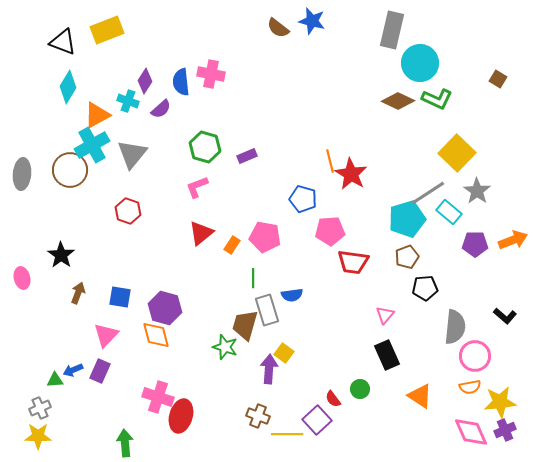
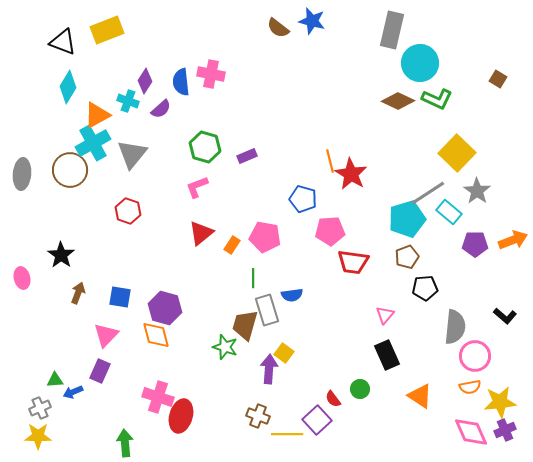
cyan cross at (92, 145): moved 1 px right, 2 px up
blue arrow at (73, 370): moved 22 px down
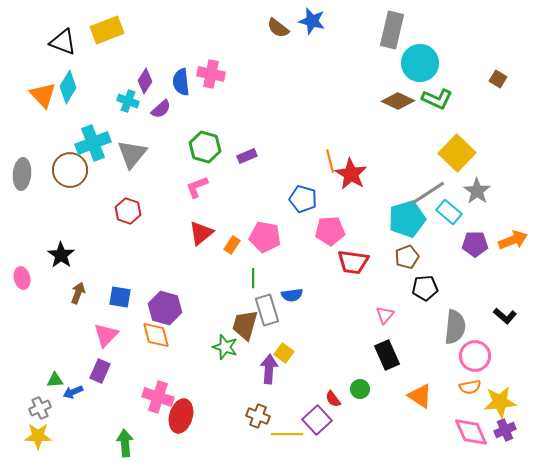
orange triangle at (97, 115): moved 54 px left, 20 px up; rotated 44 degrees counterclockwise
cyan cross at (93, 143): rotated 8 degrees clockwise
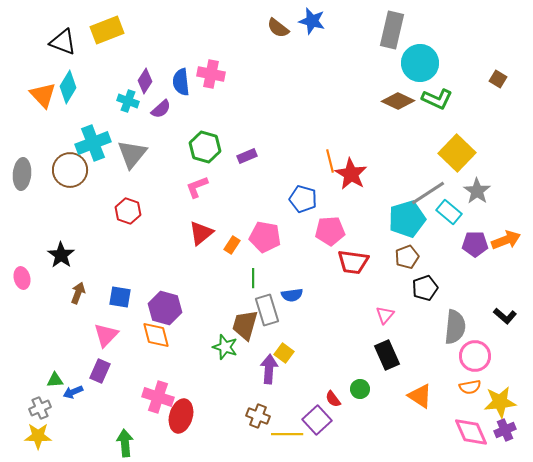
orange arrow at (513, 240): moved 7 px left
black pentagon at (425, 288): rotated 15 degrees counterclockwise
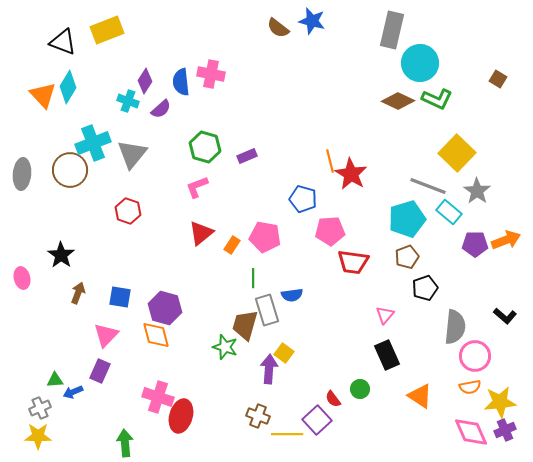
gray line at (428, 193): moved 7 px up; rotated 54 degrees clockwise
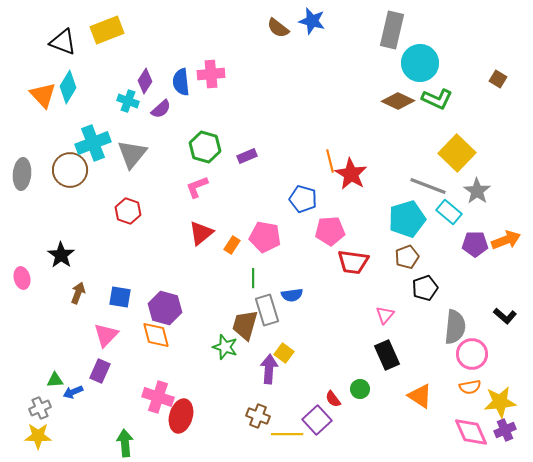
pink cross at (211, 74): rotated 16 degrees counterclockwise
pink circle at (475, 356): moved 3 px left, 2 px up
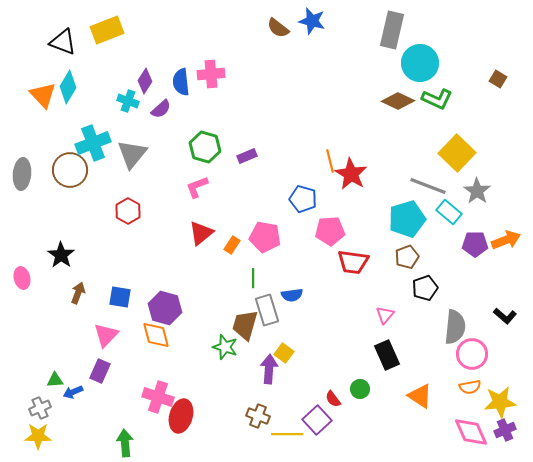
red hexagon at (128, 211): rotated 10 degrees clockwise
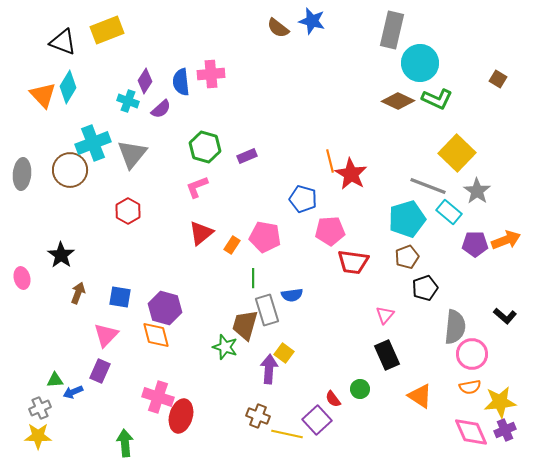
yellow line at (287, 434): rotated 12 degrees clockwise
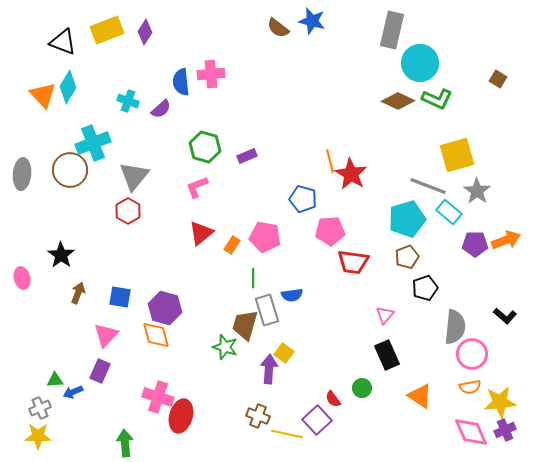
purple diamond at (145, 81): moved 49 px up
yellow square at (457, 153): moved 2 px down; rotated 30 degrees clockwise
gray triangle at (132, 154): moved 2 px right, 22 px down
green circle at (360, 389): moved 2 px right, 1 px up
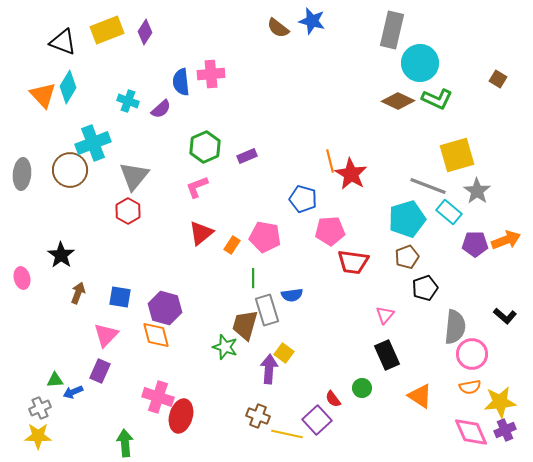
green hexagon at (205, 147): rotated 20 degrees clockwise
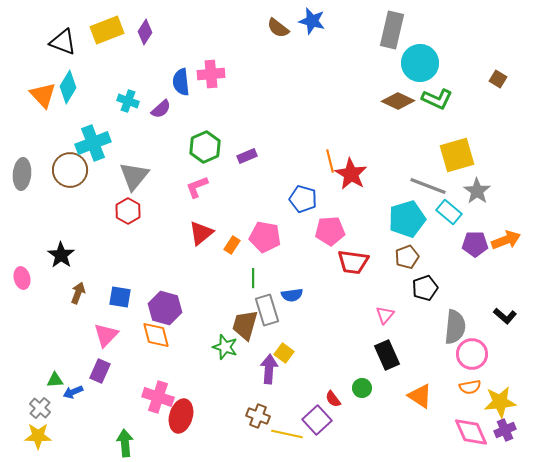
gray cross at (40, 408): rotated 25 degrees counterclockwise
